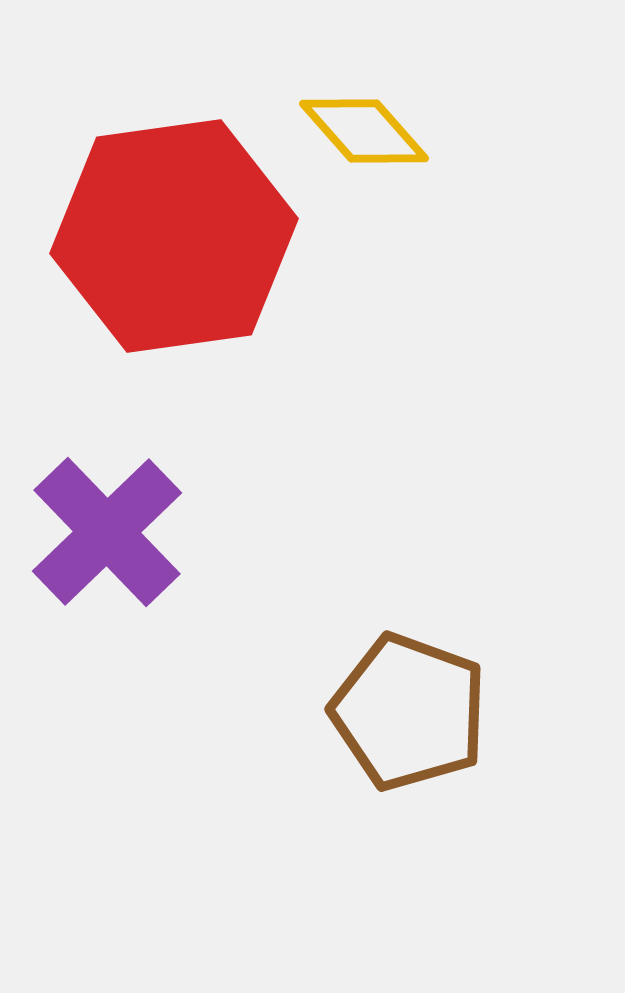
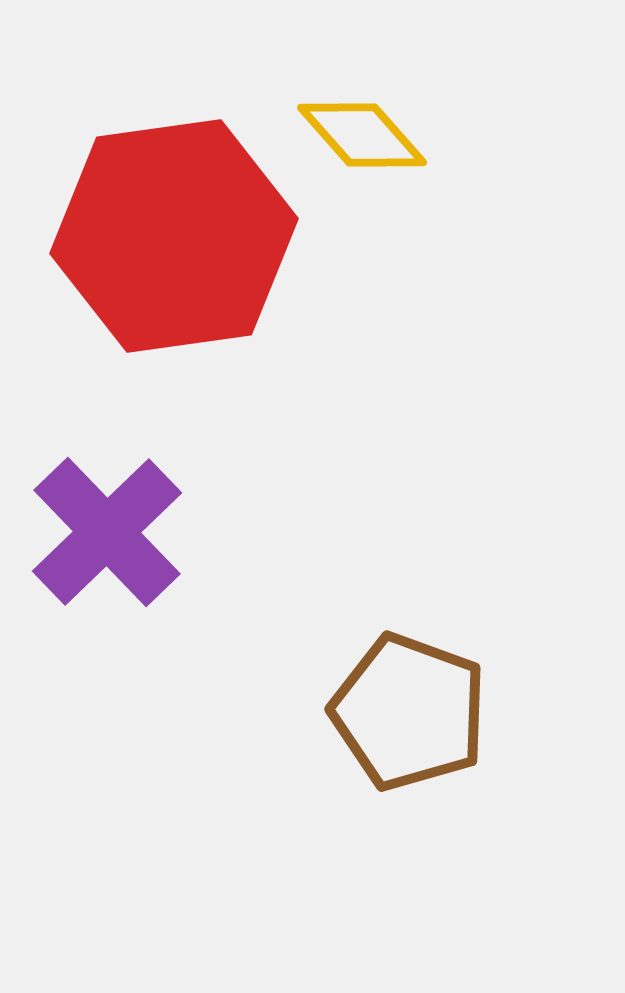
yellow diamond: moved 2 px left, 4 px down
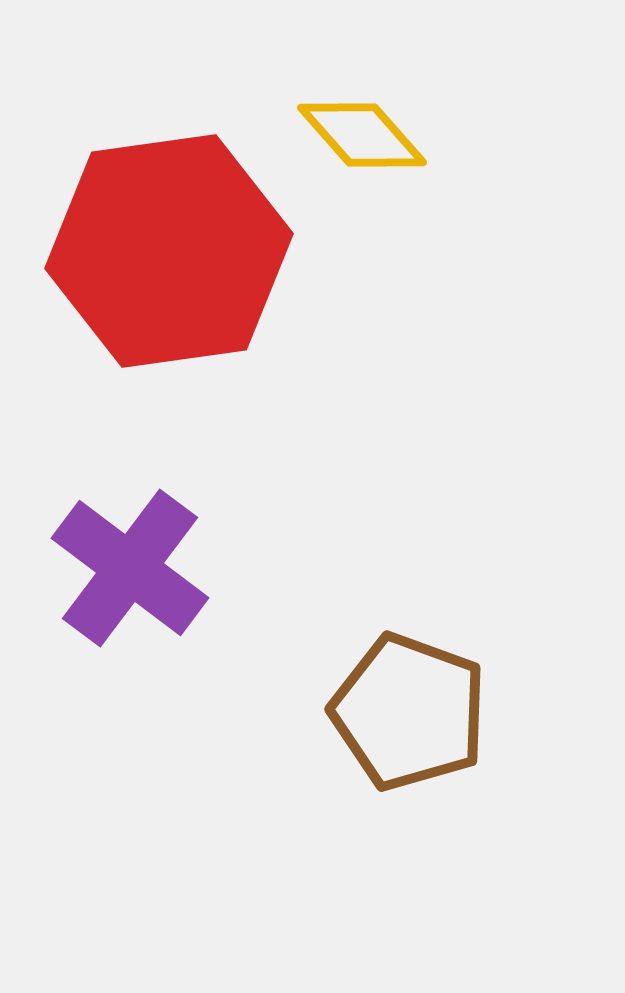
red hexagon: moved 5 px left, 15 px down
purple cross: moved 23 px right, 36 px down; rotated 9 degrees counterclockwise
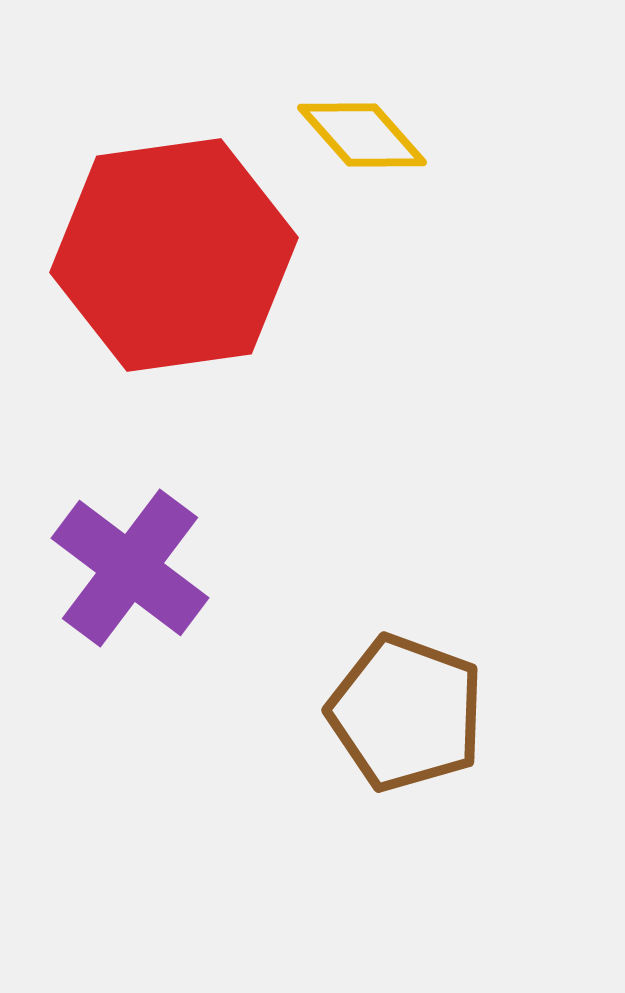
red hexagon: moved 5 px right, 4 px down
brown pentagon: moved 3 px left, 1 px down
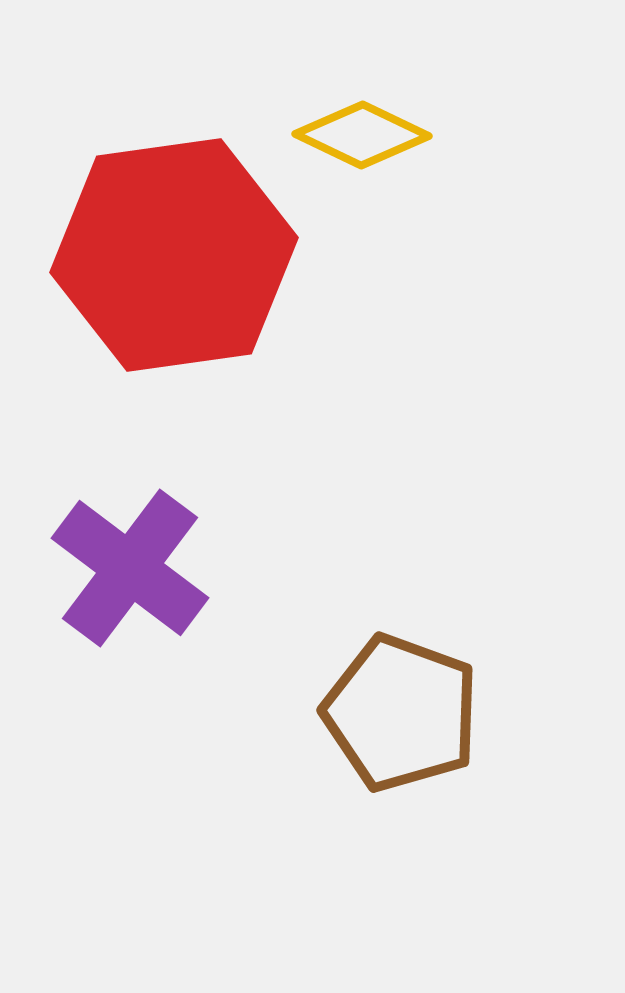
yellow diamond: rotated 23 degrees counterclockwise
brown pentagon: moved 5 px left
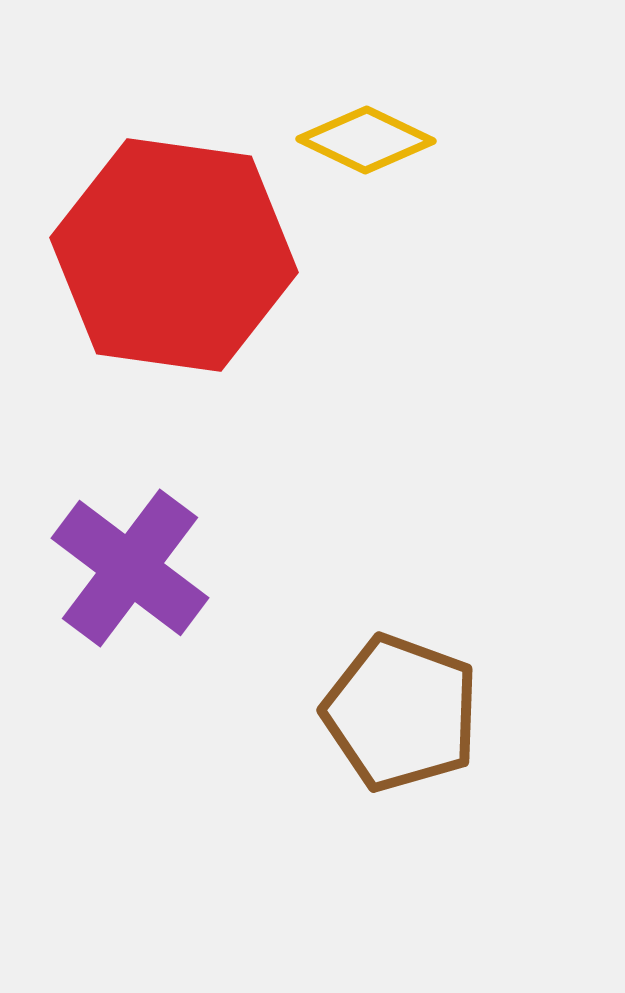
yellow diamond: moved 4 px right, 5 px down
red hexagon: rotated 16 degrees clockwise
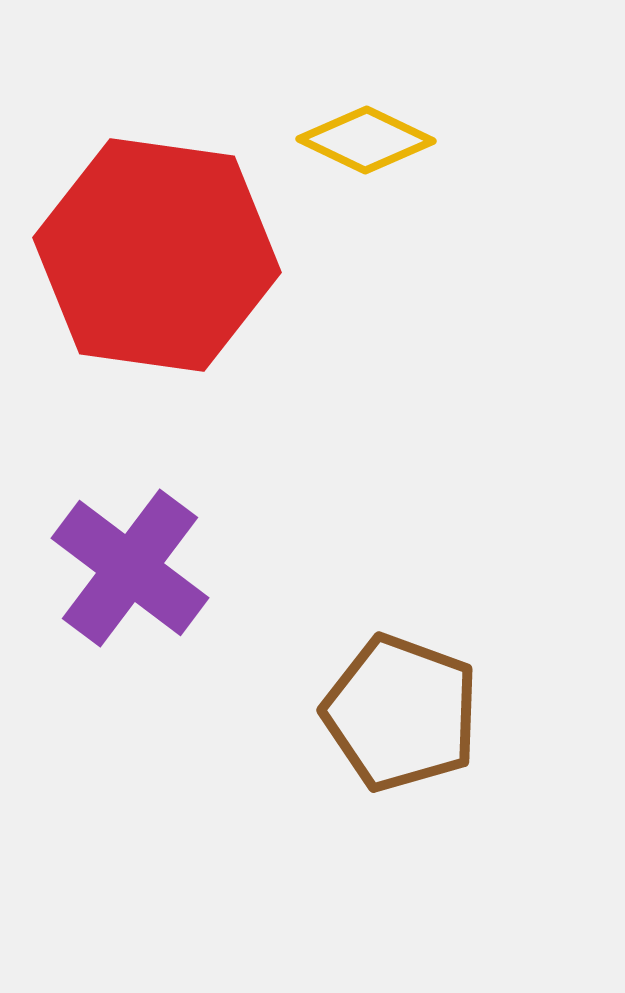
red hexagon: moved 17 px left
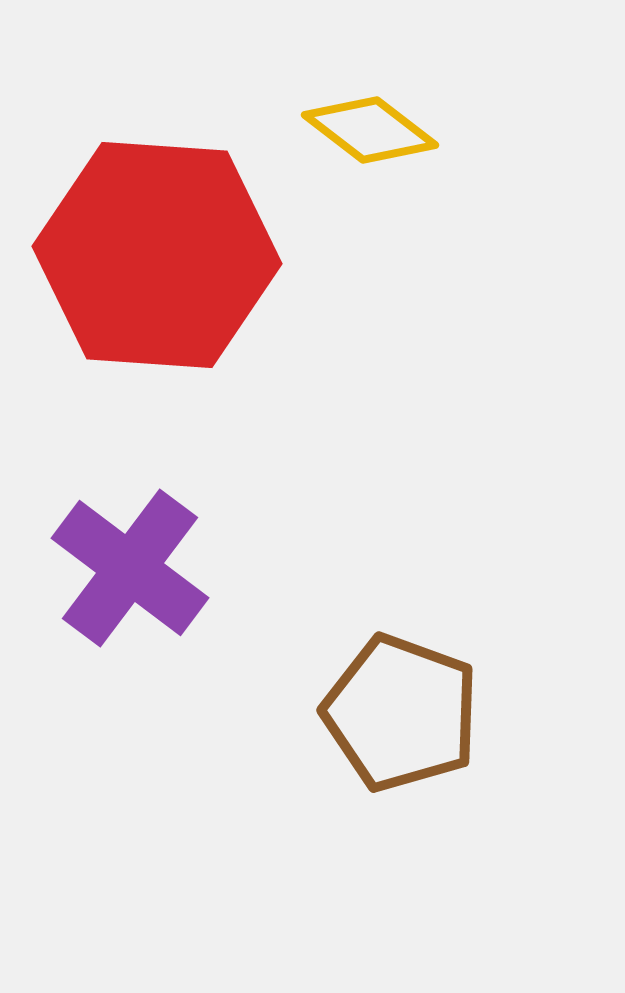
yellow diamond: moved 4 px right, 10 px up; rotated 12 degrees clockwise
red hexagon: rotated 4 degrees counterclockwise
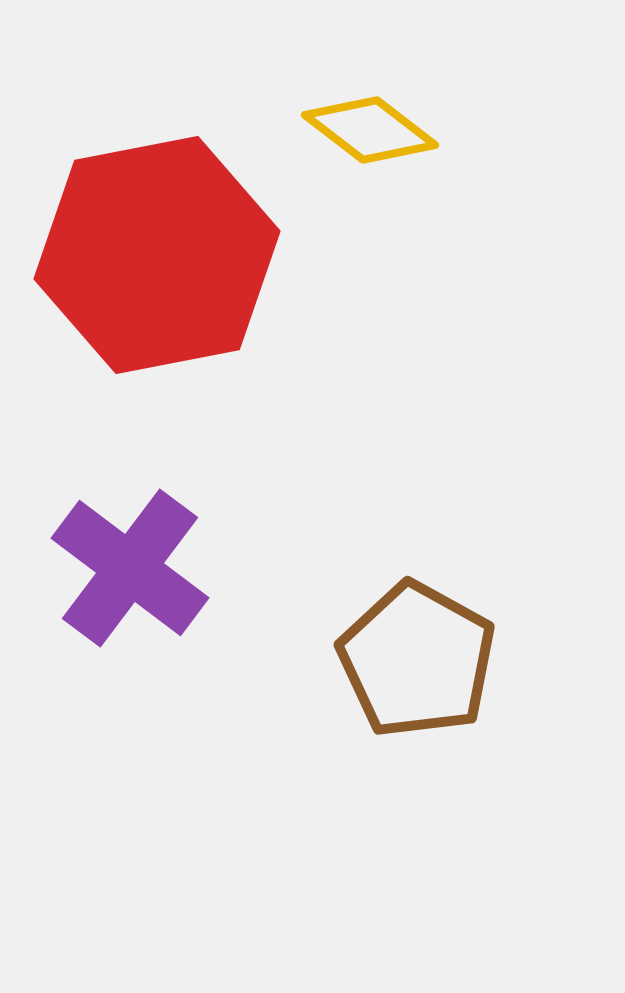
red hexagon: rotated 15 degrees counterclockwise
brown pentagon: moved 16 px right, 53 px up; rotated 9 degrees clockwise
